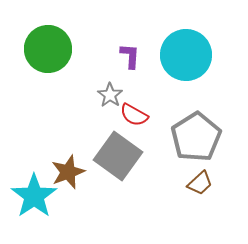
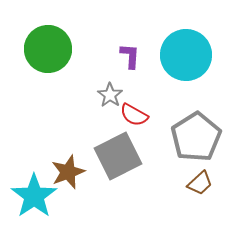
gray square: rotated 27 degrees clockwise
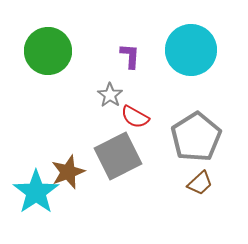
green circle: moved 2 px down
cyan circle: moved 5 px right, 5 px up
red semicircle: moved 1 px right, 2 px down
cyan star: moved 2 px right, 4 px up
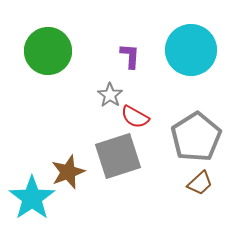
gray square: rotated 9 degrees clockwise
cyan star: moved 4 px left, 6 px down
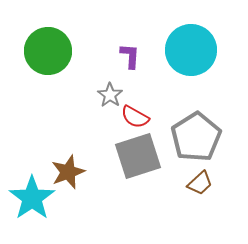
gray square: moved 20 px right
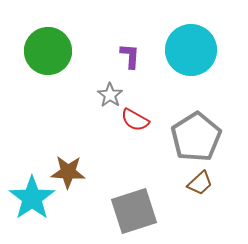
red semicircle: moved 3 px down
gray square: moved 4 px left, 55 px down
brown star: rotated 24 degrees clockwise
